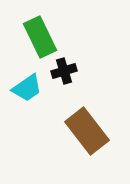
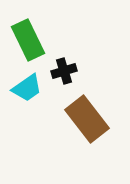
green rectangle: moved 12 px left, 3 px down
brown rectangle: moved 12 px up
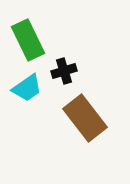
brown rectangle: moved 2 px left, 1 px up
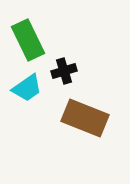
brown rectangle: rotated 30 degrees counterclockwise
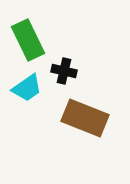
black cross: rotated 30 degrees clockwise
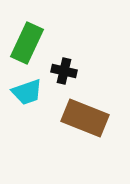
green rectangle: moved 1 px left, 3 px down; rotated 51 degrees clockwise
cyan trapezoid: moved 4 px down; rotated 16 degrees clockwise
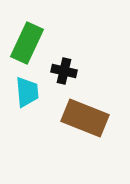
cyan trapezoid: rotated 76 degrees counterclockwise
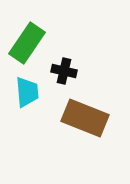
green rectangle: rotated 9 degrees clockwise
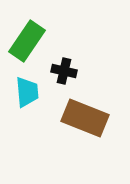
green rectangle: moved 2 px up
